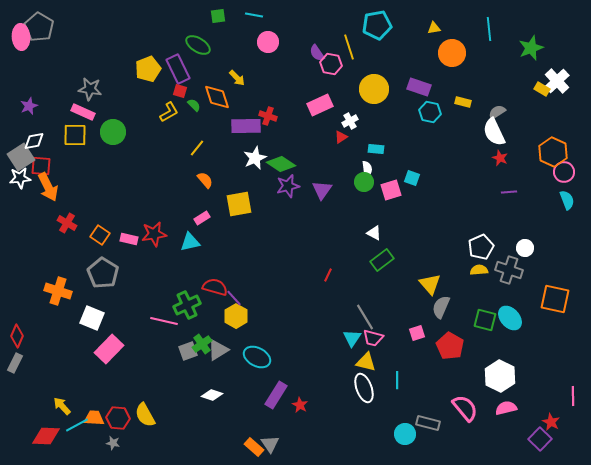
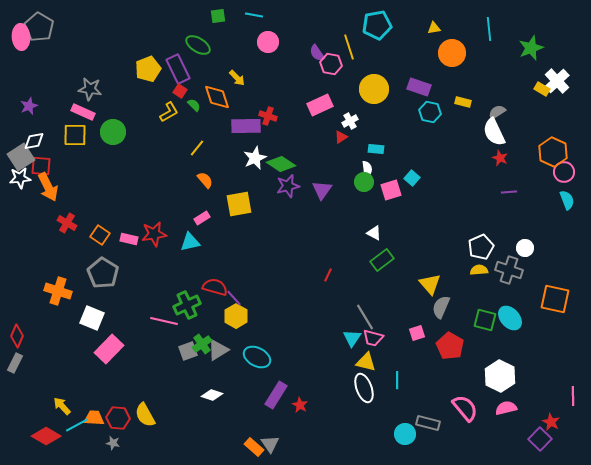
red square at (180, 91): rotated 16 degrees clockwise
cyan square at (412, 178): rotated 21 degrees clockwise
red diamond at (46, 436): rotated 28 degrees clockwise
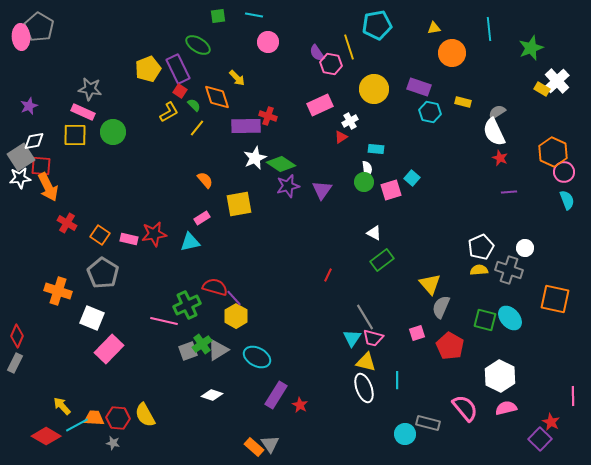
yellow line at (197, 148): moved 20 px up
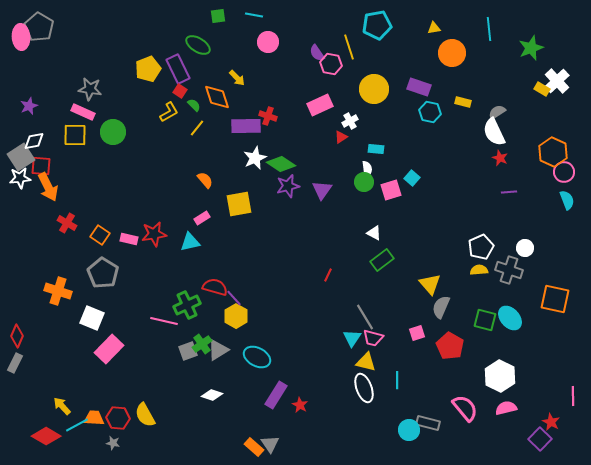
cyan circle at (405, 434): moved 4 px right, 4 px up
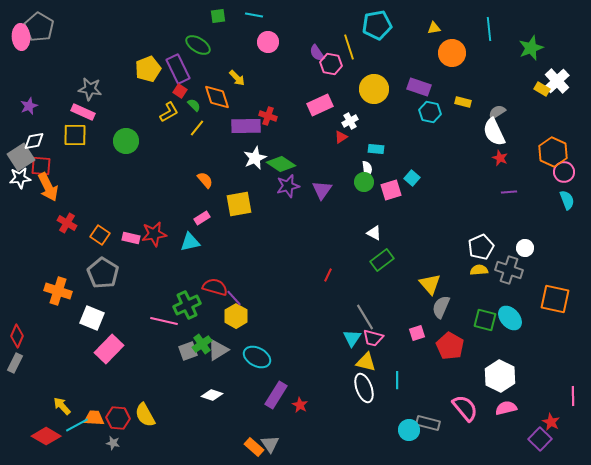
green circle at (113, 132): moved 13 px right, 9 px down
pink rectangle at (129, 239): moved 2 px right, 1 px up
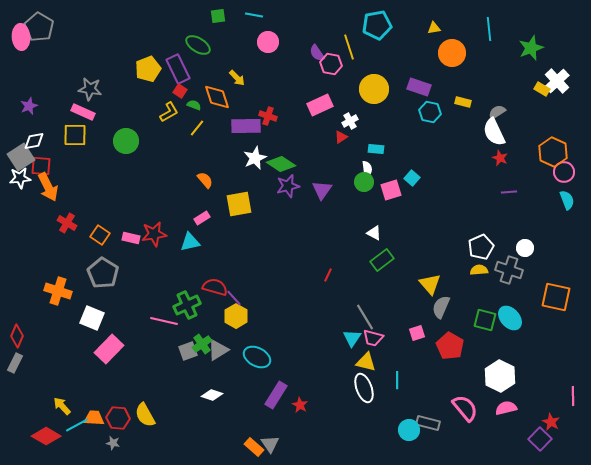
green semicircle at (194, 105): rotated 24 degrees counterclockwise
orange square at (555, 299): moved 1 px right, 2 px up
